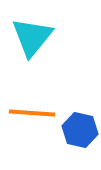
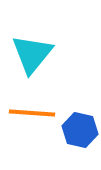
cyan triangle: moved 17 px down
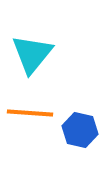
orange line: moved 2 px left
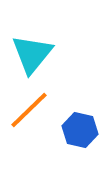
orange line: moved 1 px left, 3 px up; rotated 48 degrees counterclockwise
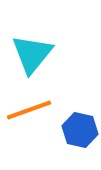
orange line: rotated 24 degrees clockwise
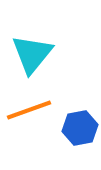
blue hexagon: moved 2 px up; rotated 24 degrees counterclockwise
